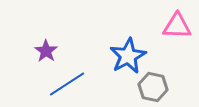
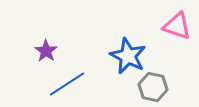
pink triangle: rotated 16 degrees clockwise
blue star: rotated 18 degrees counterclockwise
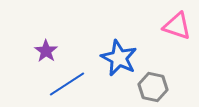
blue star: moved 9 px left, 2 px down
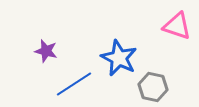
purple star: rotated 20 degrees counterclockwise
blue line: moved 7 px right
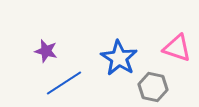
pink triangle: moved 22 px down
blue star: rotated 6 degrees clockwise
blue line: moved 10 px left, 1 px up
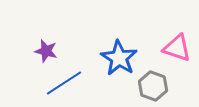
gray hexagon: moved 1 px up; rotated 8 degrees clockwise
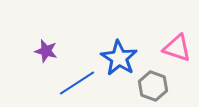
blue line: moved 13 px right
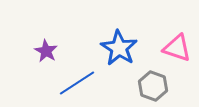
purple star: rotated 15 degrees clockwise
blue star: moved 10 px up
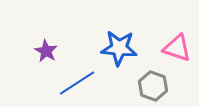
blue star: rotated 27 degrees counterclockwise
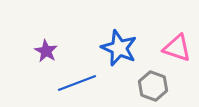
blue star: rotated 18 degrees clockwise
blue line: rotated 12 degrees clockwise
